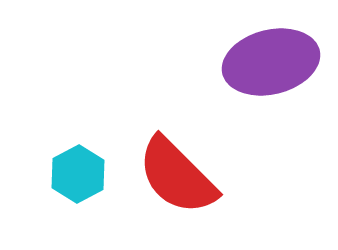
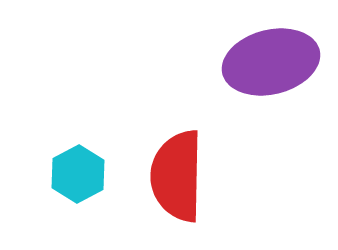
red semicircle: rotated 46 degrees clockwise
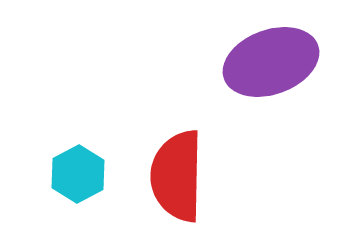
purple ellipse: rotated 6 degrees counterclockwise
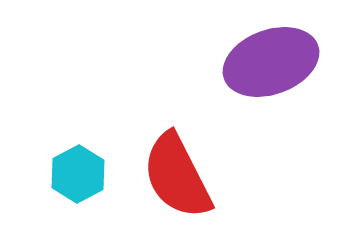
red semicircle: rotated 28 degrees counterclockwise
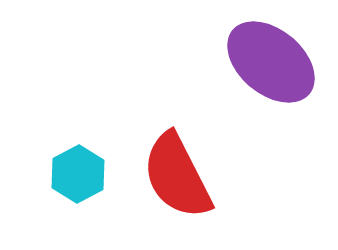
purple ellipse: rotated 60 degrees clockwise
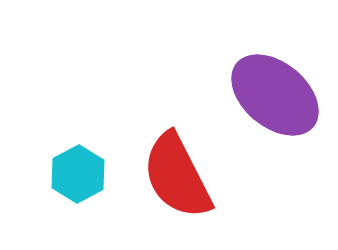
purple ellipse: moved 4 px right, 33 px down
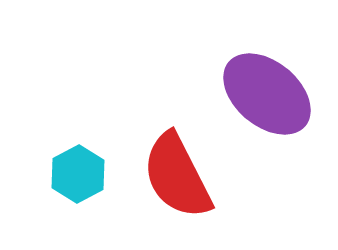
purple ellipse: moved 8 px left, 1 px up
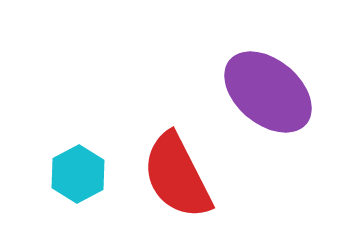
purple ellipse: moved 1 px right, 2 px up
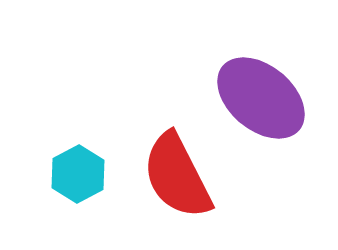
purple ellipse: moved 7 px left, 6 px down
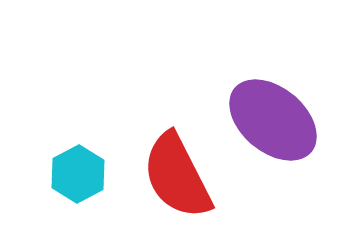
purple ellipse: moved 12 px right, 22 px down
